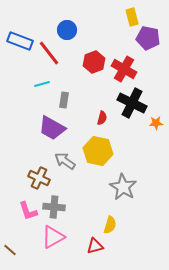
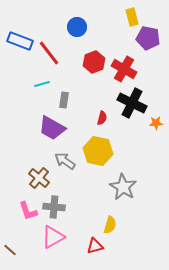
blue circle: moved 10 px right, 3 px up
brown cross: rotated 15 degrees clockwise
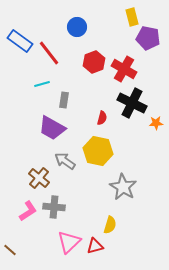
blue rectangle: rotated 15 degrees clockwise
pink L-shape: rotated 105 degrees counterclockwise
pink triangle: moved 16 px right, 5 px down; rotated 15 degrees counterclockwise
